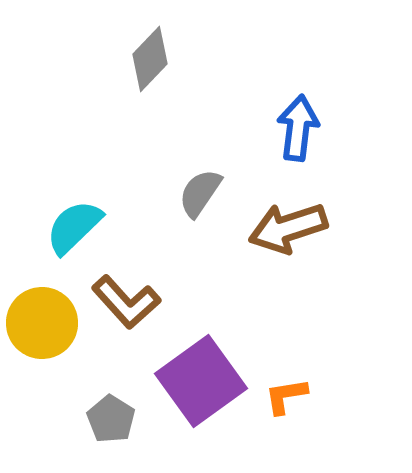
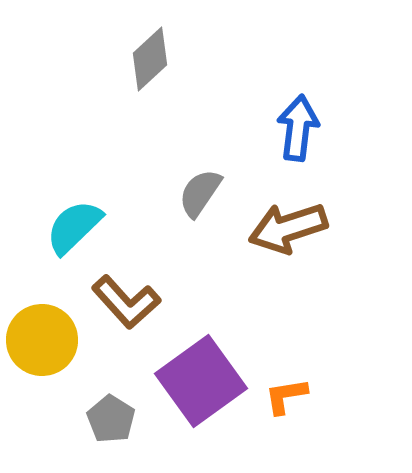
gray diamond: rotated 4 degrees clockwise
yellow circle: moved 17 px down
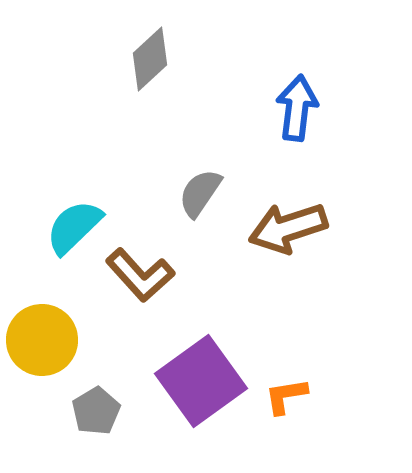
blue arrow: moved 1 px left, 20 px up
brown L-shape: moved 14 px right, 27 px up
gray pentagon: moved 15 px left, 8 px up; rotated 9 degrees clockwise
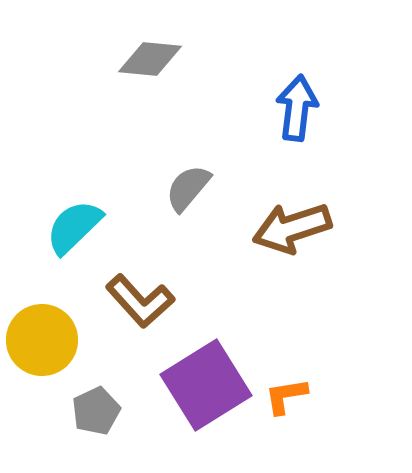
gray diamond: rotated 48 degrees clockwise
gray semicircle: moved 12 px left, 5 px up; rotated 6 degrees clockwise
brown arrow: moved 4 px right
brown L-shape: moved 26 px down
purple square: moved 5 px right, 4 px down; rotated 4 degrees clockwise
gray pentagon: rotated 6 degrees clockwise
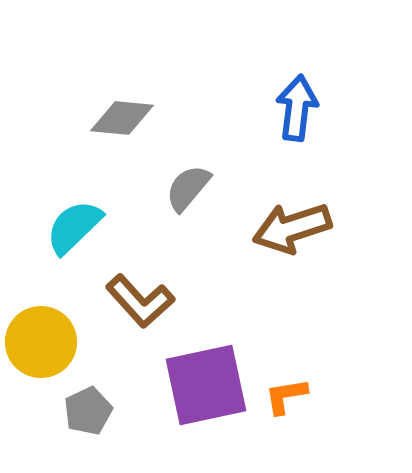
gray diamond: moved 28 px left, 59 px down
yellow circle: moved 1 px left, 2 px down
purple square: rotated 20 degrees clockwise
gray pentagon: moved 8 px left
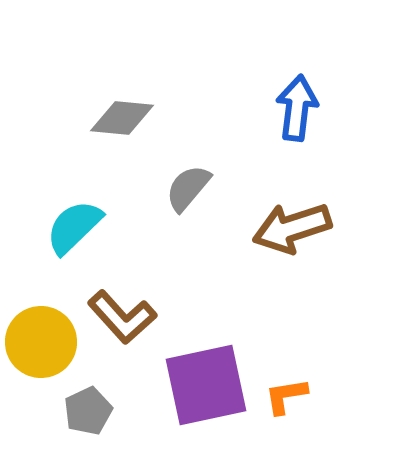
brown L-shape: moved 18 px left, 16 px down
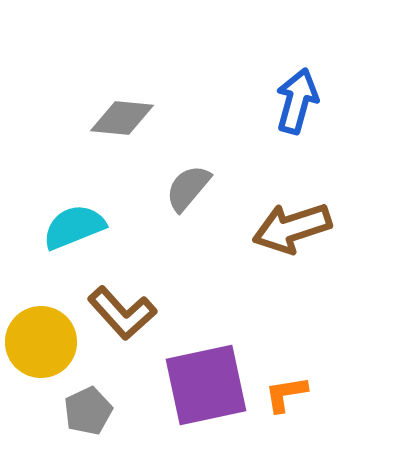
blue arrow: moved 7 px up; rotated 8 degrees clockwise
cyan semicircle: rotated 22 degrees clockwise
brown L-shape: moved 4 px up
orange L-shape: moved 2 px up
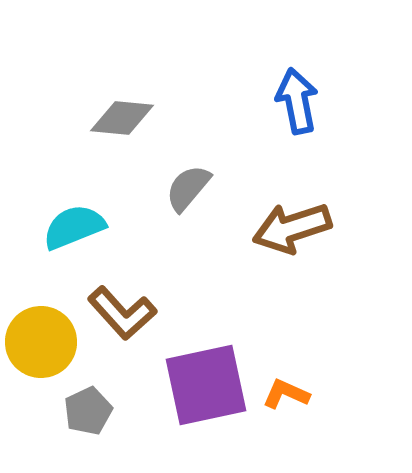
blue arrow: rotated 26 degrees counterclockwise
orange L-shape: rotated 33 degrees clockwise
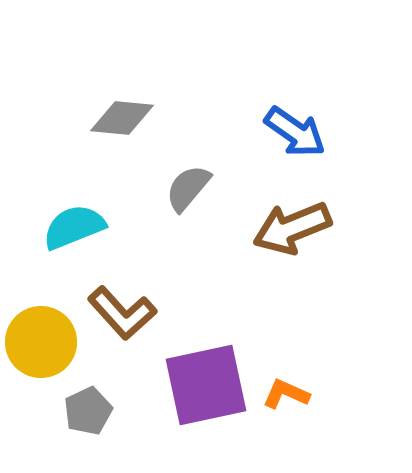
blue arrow: moved 2 px left, 31 px down; rotated 136 degrees clockwise
brown arrow: rotated 4 degrees counterclockwise
